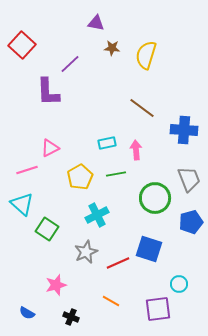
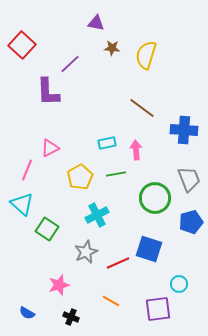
pink line: rotated 50 degrees counterclockwise
pink star: moved 3 px right
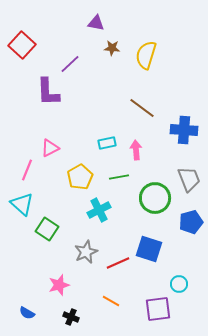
green line: moved 3 px right, 3 px down
cyan cross: moved 2 px right, 5 px up
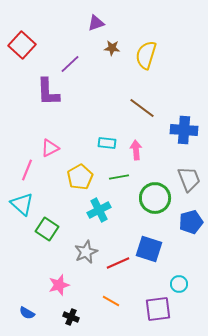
purple triangle: rotated 30 degrees counterclockwise
cyan rectangle: rotated 18 degrees clockwise
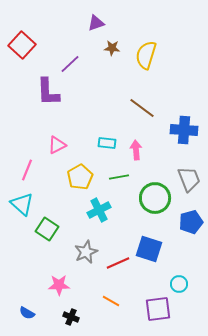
pink triangle: moved 7 px right, 3 px up
pink star: rotated 15 degrees clockwise
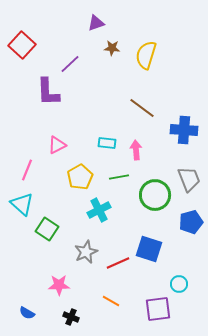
green circle: moved 3 px up
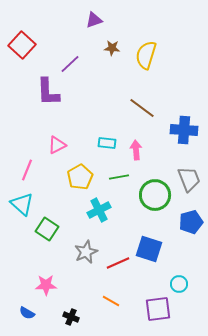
purple triangle: moved 2 px left, 3 px up
pink star: moved 13 px left
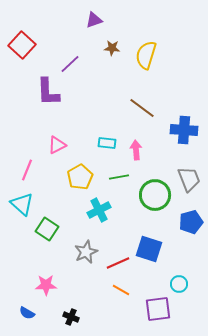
orange line: moved 10 px right, 11 px up
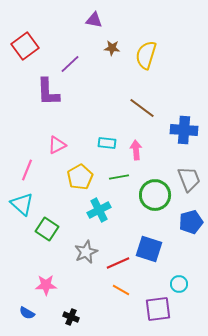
purple triangle: rotated 30 degrees clockwise
red square: moved 3 px right, 1 px down; rotated 12 degrees clockwise
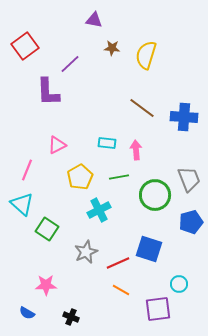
blue cross: moved 13 px up
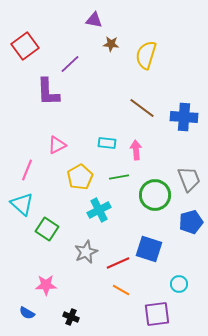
brown star: moved 1 px left, 4 px up
purple square: moved 1 px left, 5 px down
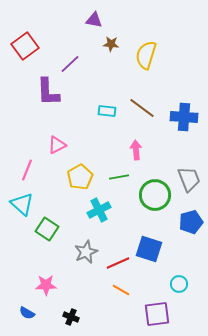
cyan rectangle: moved 32 px up
